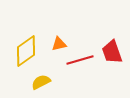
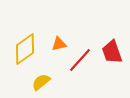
yellow diamond: moved 1 px left, 2 px up
red line: rotated 32 degrees counterclockwise
yellow semicircle: rotated 12 degrees counterclockwise
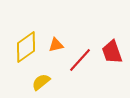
orange triangle: moved 3 px left, 1 px down
yellow diamond: moved 1 px right, 2 px up
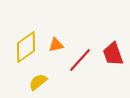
red trapezoid: moved 1 px right, 2 px down
yellow semicircle: moved 3 px left
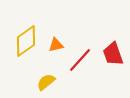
yellow diamond: moved 6 px up
yellow semicircle: moved 8 px right
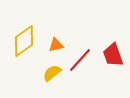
yellow diamond: moved 2 px left
red trapezoid: moved 1 px down
yellow semicircle: moved 6 px right, 9 px up
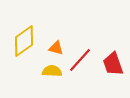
orange triangle: moved 3 px down; rotated 28 degrees clockwise
red trapezoid: moved 9 px down
yellow semicircle: moved 2 px up; rotated 42 degrees clockwise
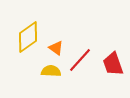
yellow diamond: moved 4 px right, 4 px up
orange triangle: rotated 21 degrees clockwise
yellow semicircle: moved 1 px left
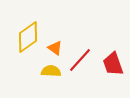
orange triangle: moved 1 px left
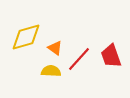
yellow diamond: moved 2 px left; rotated 20 degrees clockwise
red line: moved 1 px left, 1 px up
red trapezoid: moved 2 px left, 8 px up
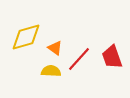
red trapezoid: moved 1 px right, 1 px down
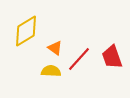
yellow diamond: moved 6 px up; rotated 16 degrees counterclockwise
